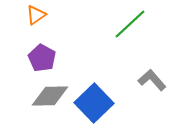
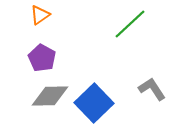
orange triangle: moved 4 px right
gray L-shape: moved 9 px down; rotated 8 degrees clockwise
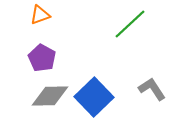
orange triangle: rotated 15 degrees clockwise
blue square: moved 6 px up
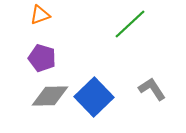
purple pentagon: rotated 12 degrees counterclockwise
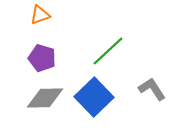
green line: moved 22 px left, 27 px down
gray diamond: moved 5 px left, 2 px down
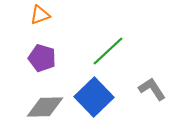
gray diamond: moved 9 px down
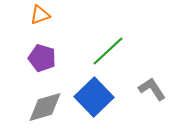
gray diamond: rotated 15 degrees counterclockwise
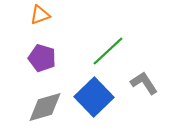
gray L-shape: moved 8 px left, 6 px up
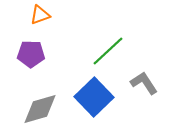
purple pentagon: moved 11 px left, 4 px up; rotated 16 degrees counterclockwise
gray diamond: moved 5 px left, 2 px down
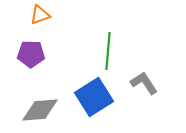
green line: rotated 42 degrees counterclockwise
blue square: rotated 12 degrees clockwise
gray diamond: moved 1 px down; rotated 12 degrees clockwise
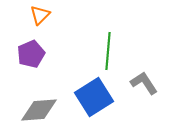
orange triangle: rotated 25 degrees counterclockwise
purple pentagon: rotated 24 degrees counterclockwise
gray diamond: moved 1 px left
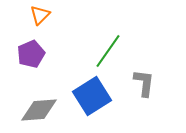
green line: rotated 30 degrees clockwise
gray L-shape: rotated 40 degrees clockwise
blue square: moved 2 px left, 1 px up
